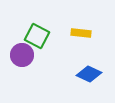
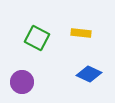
green square: moved 2 px down
purple circle: moved 27 px down
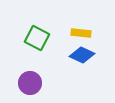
blue diamond: moved 7 px left, 19 px up
purple circle: moved 8 px right, 1 px down
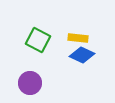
yellow rectangle: moved 3 px left, 5 px down
green square: moved 1 px right, 2 px down
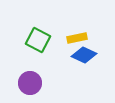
yellow rectangle: moved 1 px left; rotated 18 degrees counterclockwise
blue diamond: moved 2 px right
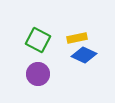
purple circle: moved 8 px right, 9 px up
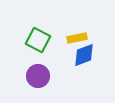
blue diamond: rotated 45 degrees counterclockwise
purple circle: moved 2 px down
